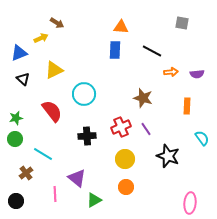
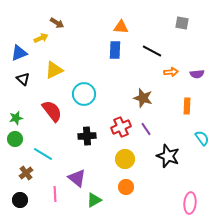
black circle: moved 4 px right, 1 px up
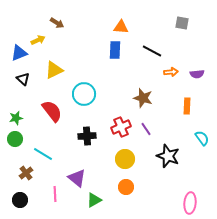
yellow arrow: moved 3 px left, 2 px down
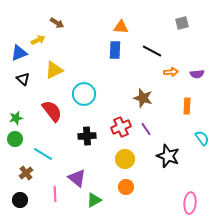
gray square: rotated 24 degrees counterclockwise
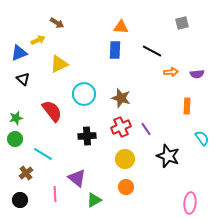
yellow triangle: moved 5 px right, 6 px up
brown star: moved 22 px left
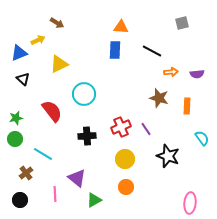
brown star: moved 38 px right
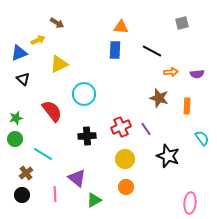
black circle: moved 2 px right, 5 px up
